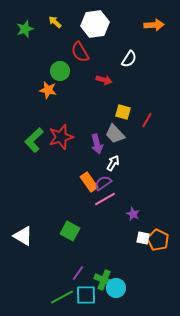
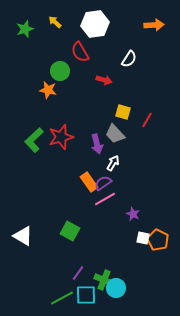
green line: moved 1 px down
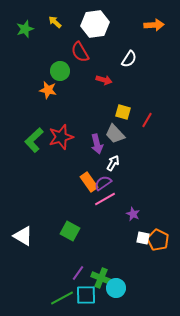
green cross: moved 3 px left, 2 px up
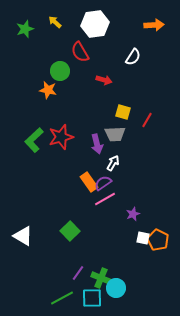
white semicircle: moved 4 px right, 2 px up
gray trapezoid: rotated 50 degrees counterclockwise
purple star: rotated 24 degrees clockwise
green square: rotated 18 degrees clockwise
cyan square: moved 6 px right, 3 px down
